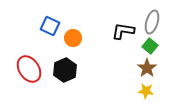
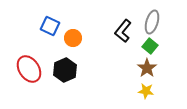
black L-shape: rotated 60 degrees counterclockwise
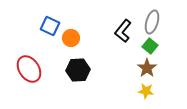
orange circle: moved 2 px left
black hexagon: moved 13 px right; rotated 20 degrees clockwise
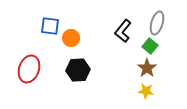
gray ellipse: moved 5 px right, 1 px down
blue square: rotated 18 degrees counterclockwise
red ellipse: rotated 52 degrees clockwise
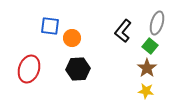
orange circle: moved 1 px right
black hexagon: moved 1 px up
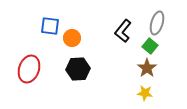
yellow star: moved 1 px left, 2 px down
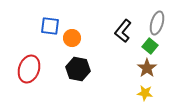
black hexagon: rotated 15 degrees clockwise
